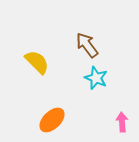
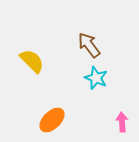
brown arrow: moved 2 px right
yellow semicircle: moved 5 px left, 1 px up
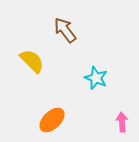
brown arrow: moved 24 px left, 15 px up
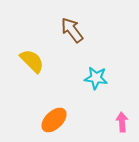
brown arrow: moved 7 px right
cyan star: rotated 15 degrees counterclockwise
orange ellipse: moved 2 px right
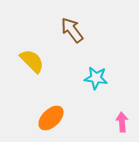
orange ellipse: moved 3 px left, 2 px up
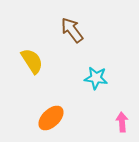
yellow semicircle: rotated 12 degrees clockwise
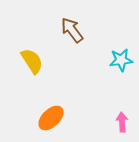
cyan star: moved 25 px right, 18 px up; rotated 15 degrees counterclockwise
